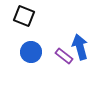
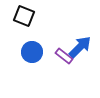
blue arrow: rotated 60 degrees clockwise
blue circle: moved 1 px right
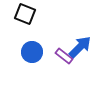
black square: moved 1 px right, 2 px up
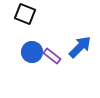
purple rectangle: moved 12 px left
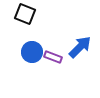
purple rectangle: moved 1 px right, 1 px down; rotated 18 degrees counterclockwise
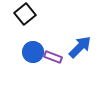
black square: rotated 30 degrees clockwise
blue circle: moved 1 px right
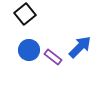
blue circle: moved 4 px left, 2 px up
purple rectangle: rotated 18 degrees clockwise
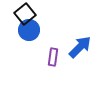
blue circle: moved 20 px up
purple rectangle: rotated 60 degrees clockwise
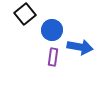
blue circle: moved 23 px right
blue arrow: rotated 55 degrees clockwise
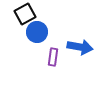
black square: rotated 10 degrees clockwise
blue circle: moved 15 px left, 2 px down
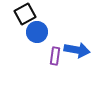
blue arrow: moved 3 px left, 3 px down
purple rectangle: moved 2 px right, 1 px up
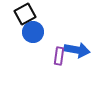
blue circle: moved 4 px left
purple rectangle: moved 4 px right
